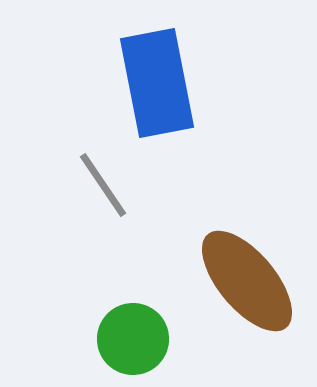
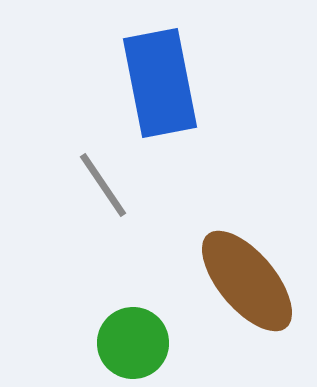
blue rectangle: moved 3 px right
green circle: moved 4 px down
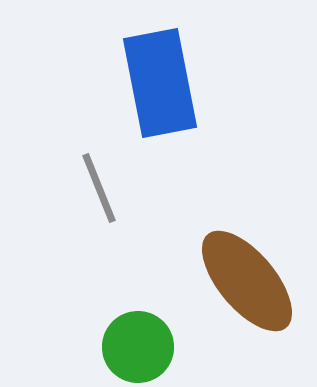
gray line: moved 4 px left, 3 px down; rotated 12 degrees clockwise
green circle: moved 5 px right, 4 px down
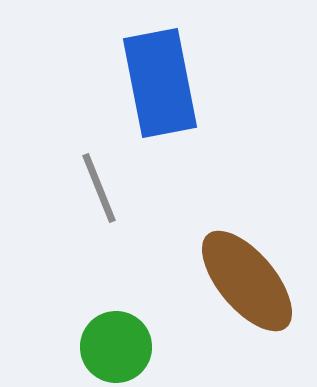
green circle: moved 22 px left
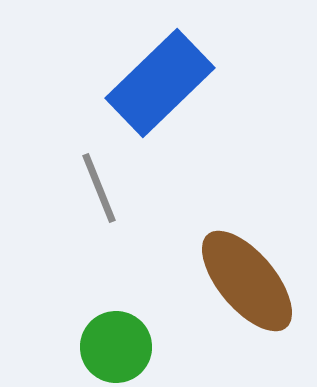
blue rectangle: rotated 57 degrees clockwise
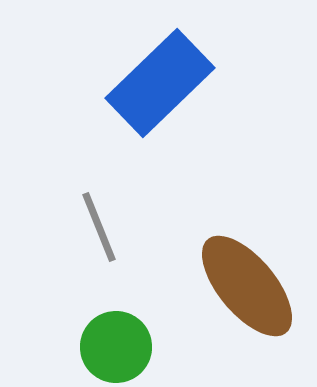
gray line: moved 39 px down
brown ellipse: moved 5 px down
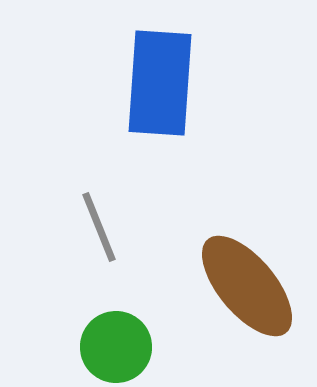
blue rectangle: rotated 42 degrees counterclockwise
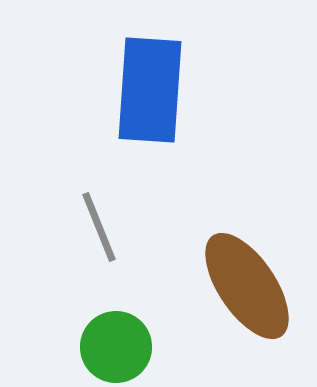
blue rectangle: moved 10 px left, 7 px down
brown ellipse: rotated 6 degrees clockwise
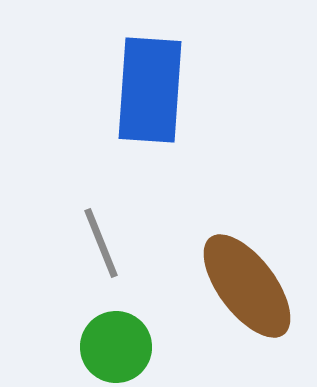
gray line: moved 2 px right, 16 px down
brown ellipse: rotated 3 degrees counterclockwise
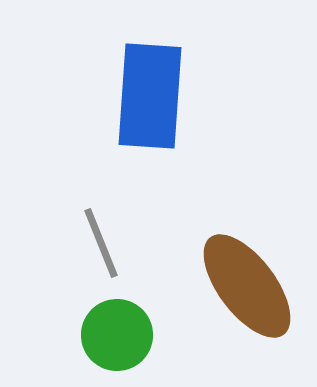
blue rectangle: moved 6 px down
green circle: moved 1 px right, 12 px up
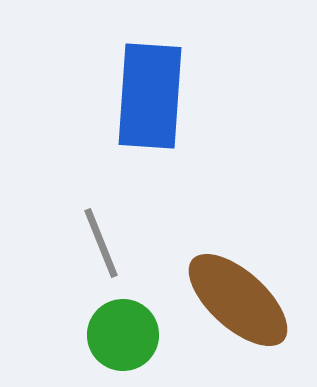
brown ellipse: moved 9 px left, 14 px down; rotated 11 degrees counterclockwise
green circle: moved 6 px right
